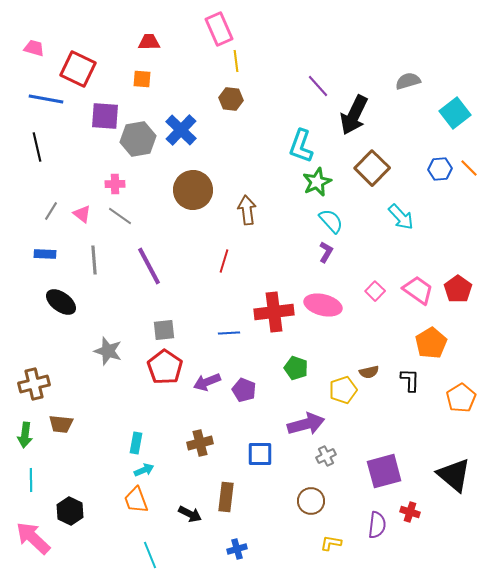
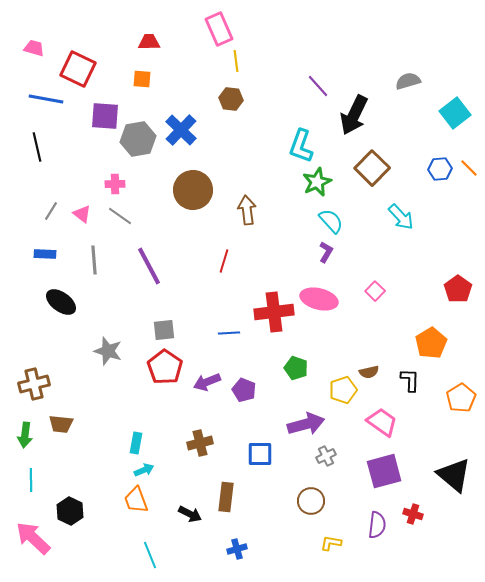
pink trapezoid at (418, 290): moved 36 px left, 132 px down
pink ellipse at (323, 305): moved 4 px left, 6 px up
red cross at (410, 512): moved 3 px right, 2 px down
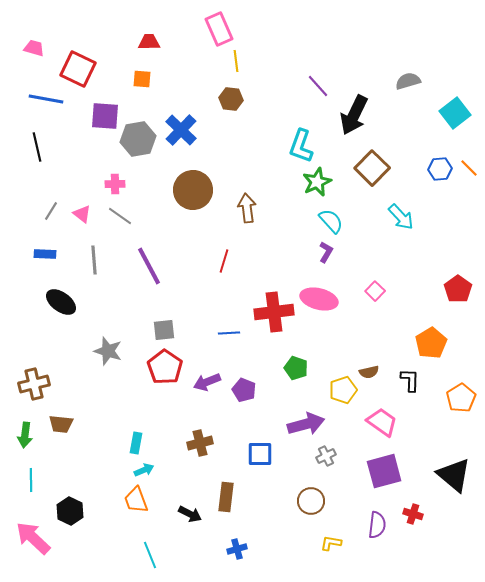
brown arrow at (247, 210): moved 2 px up
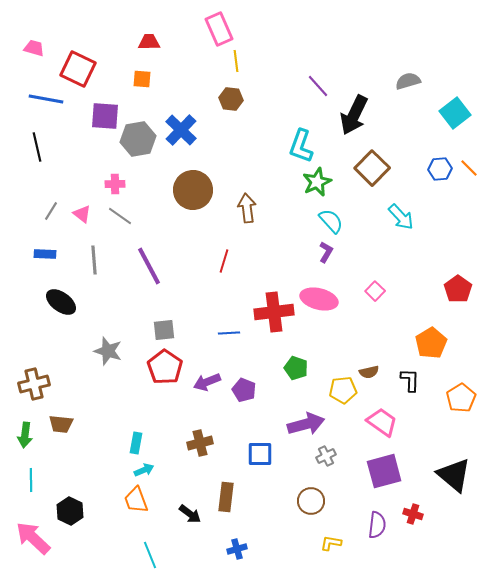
yellow pentagon at (343, 390): rotated 12 degrees clockwise
black arrow at (190, 514): rotated 10 degrees clockwise
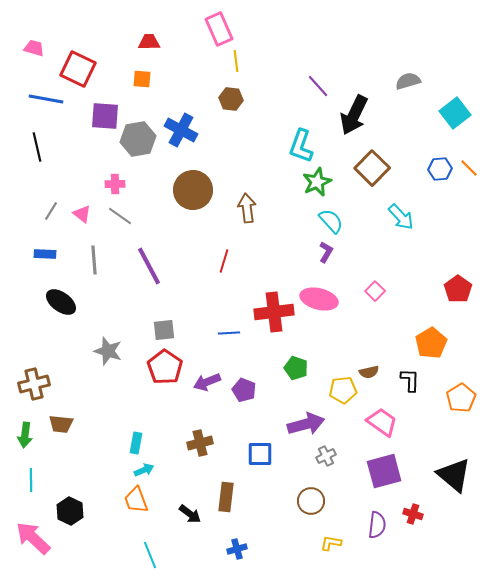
blue cross at (181, 130): rotated 16 degrees counterclockwise
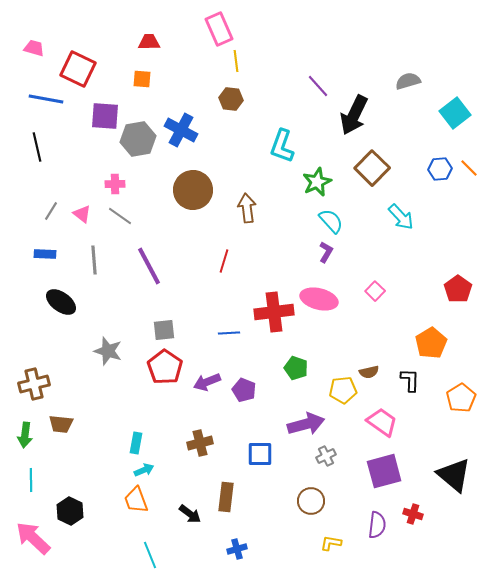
cyan L-shape at (301, 146): moved 19 px left
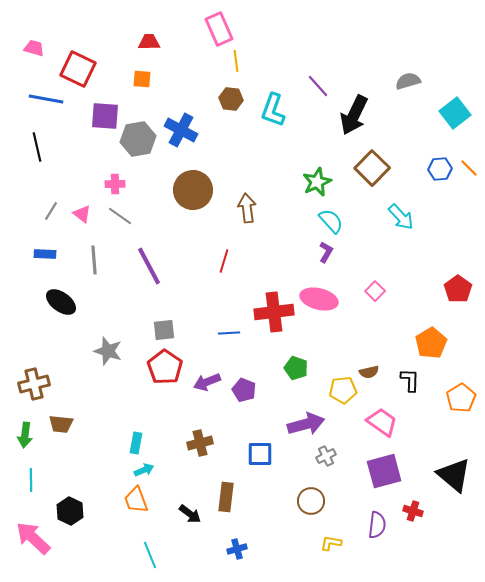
cyan L-shape at (282, 146): moved 9 px left, 36 px up
red cross at (413, 514): moved 3 px up
